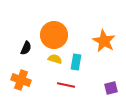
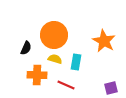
orange cross: moved 16 px right, 5 px up; rotated 18 degrees counterclockwise
red line: rotated 12 degrees clockwise
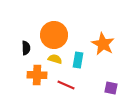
orange star: moved 1 px left, 3 px down
black semicircle: rotated 24 degrees counterclockwise
cyan rectangle: moved 2 px right, 2 px up
purple square: rotated 24 degrees clockwise
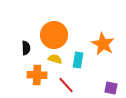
red line: rotated 24 degrees clockwise
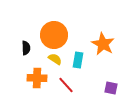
yellow semicircle: rotated 16 degrees clockwise
orange cross: moved 3 px down
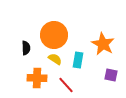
purple square: moved 13 px up
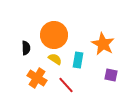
orange cross: rotated 30 degrees clockwise
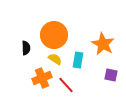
orange cross: moved 5 px right; rotated 36 degrees clockwise
